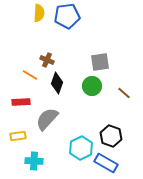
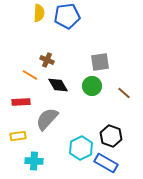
black diamond: moved 1 px right, 2 px down; rotated 50 degrees counterclockwise
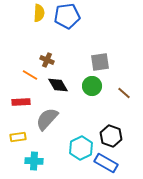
yellow rectangle: moved 1 px down
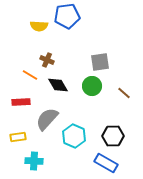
yellow semicircle: moved 13 px down; rotated 90 degrees clockwise
black hexagon: moved 2 px right; rotated 20 degrees counterclockwise
cyan hexagon: moved 7 px left, 12 px up; rotated 10 degrees counterclockwise
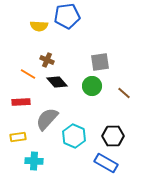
orange line: moved 2 px left, 1 px up
black diamond: moved 1 px left, 3 px up; rotated 10 degrees counterclockwise
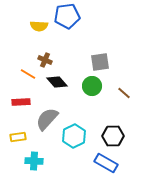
brown cross: moved 2 px left
cyan hexagon: rotated 10 degrees clockwise
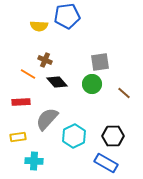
green circle: moved 2 px up
